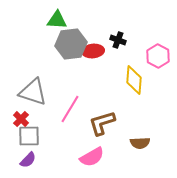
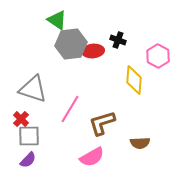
green triangle: rotated 30 degrees clockwise
gray triangle: moved 3 px up
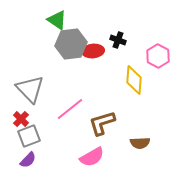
gray triangle: moved 3 px left; rotated 28 degrees clockwise
pink line: rotated 20 degrees clockwise
gray square: rotated 20 degrees counterclockwise
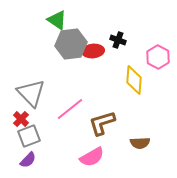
pink hexagon: moved 1 px down
gray triangle: moved 1 px right, 4 px down
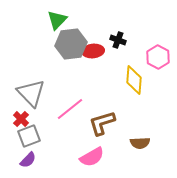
green triangle: rotated 40 degrees clockwise
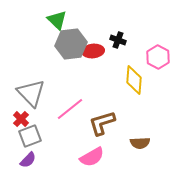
green triangle: rotated 30 degrees counterclockwise
gray square: moved 1 px right
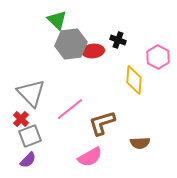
pink semicircle: moved 2 px left
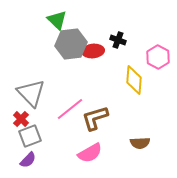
brown L-shape: moved 7 px left, 5 px up
pink semicircle: moved 4 px up
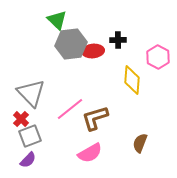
black cross: rotated 21 degrees counterclockwise
yellow diamond: moved 2 px left
brown semicircle: rotated 114 degrees clockwise
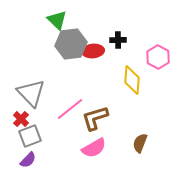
pink semicircle: moved 4 px right, 5 px up
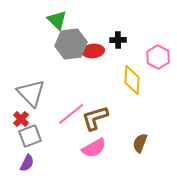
pink line: moved 1 px right, 5 px down
purple semicircle: moved 1 px left, 3 px down; rotated 18 degrees counterclockwise
